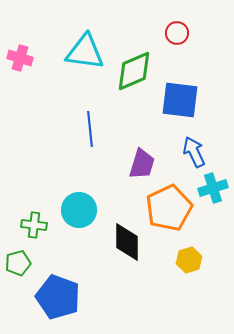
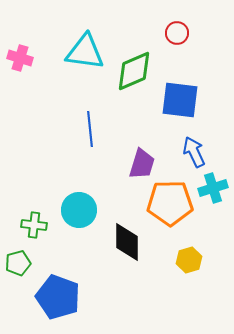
orange pentagon: moved 1 px right, 5 px up; rotated 24 degrees clockwise
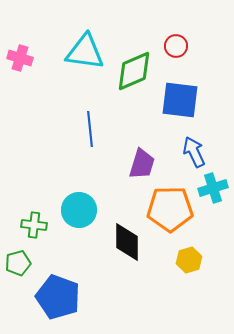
red circle: moved 1 px left, 13 px down
orange pentagon: moved 6 px down
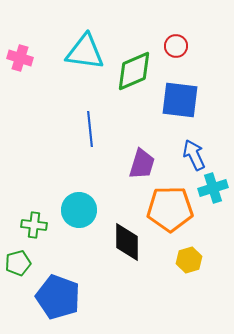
blue arrow: moved 3 px down
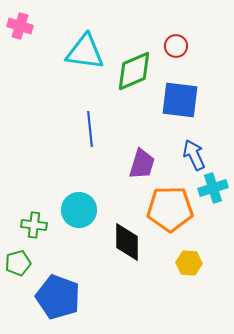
pink cross: moved 32 px up
yellow hexagon: moved 3 px down; rotated 20 degrees clockwise
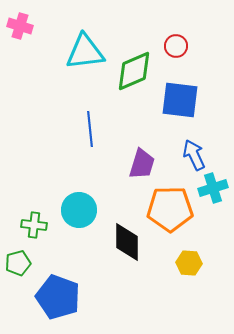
cyan triangle: rotated 15 degrees counterclockwise
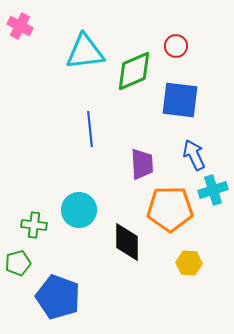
pink cross: rotated 10 degrees clockwise
purple trapezoid: rotated 20 degrees counterclockwise
cyan cross: moved 2 px down
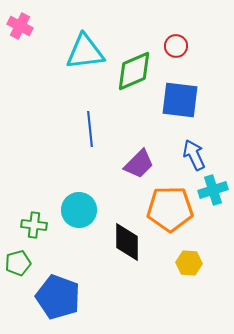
purple trapezoid: moved 3 px left; rotated 48 degrees clockwise
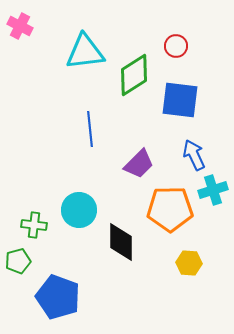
green diamond: moved 4 px down; rotated 9 degrees counterclockwise
black diamond: moved 6 px left
green pentagon: moved 2 px up
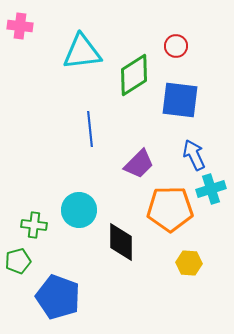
pink cross: rotated 20 degrees counterclockwise
cyan triangle: moved 3 px left
cyan cross: moved 2 px left, 1 px up
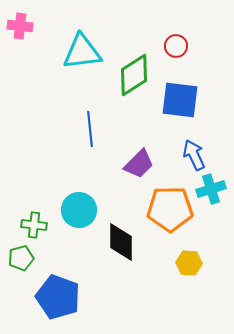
green pentagon: moved 3 px right, 3 px up
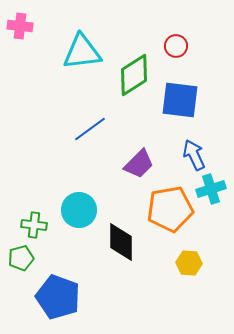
blue line: rotated 60 degrees clockwise
orange pentagon: rotated 9 degrees counterclockwise
